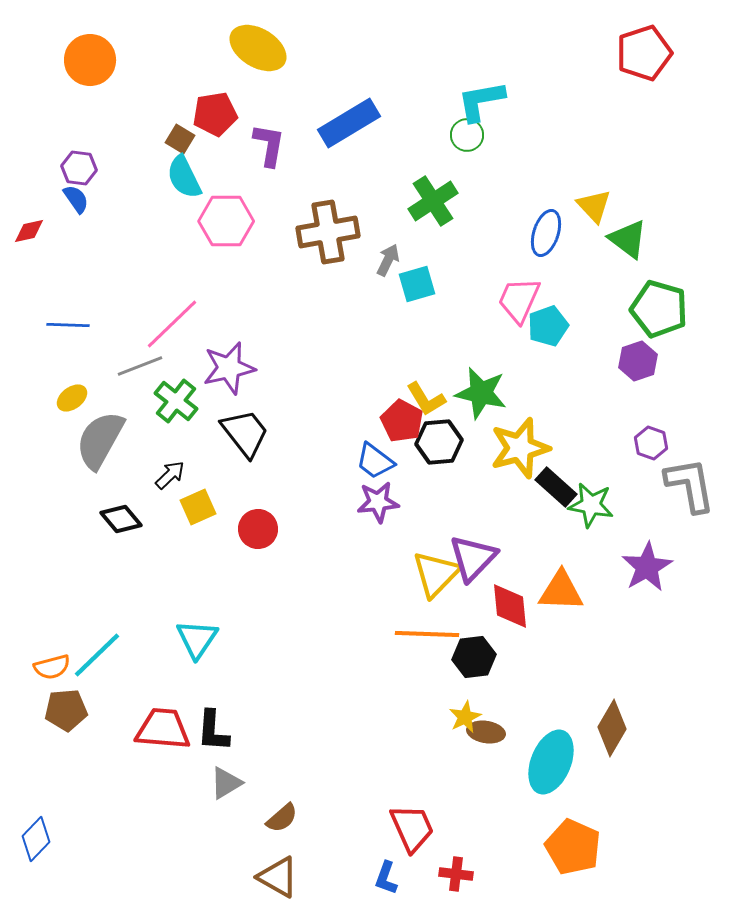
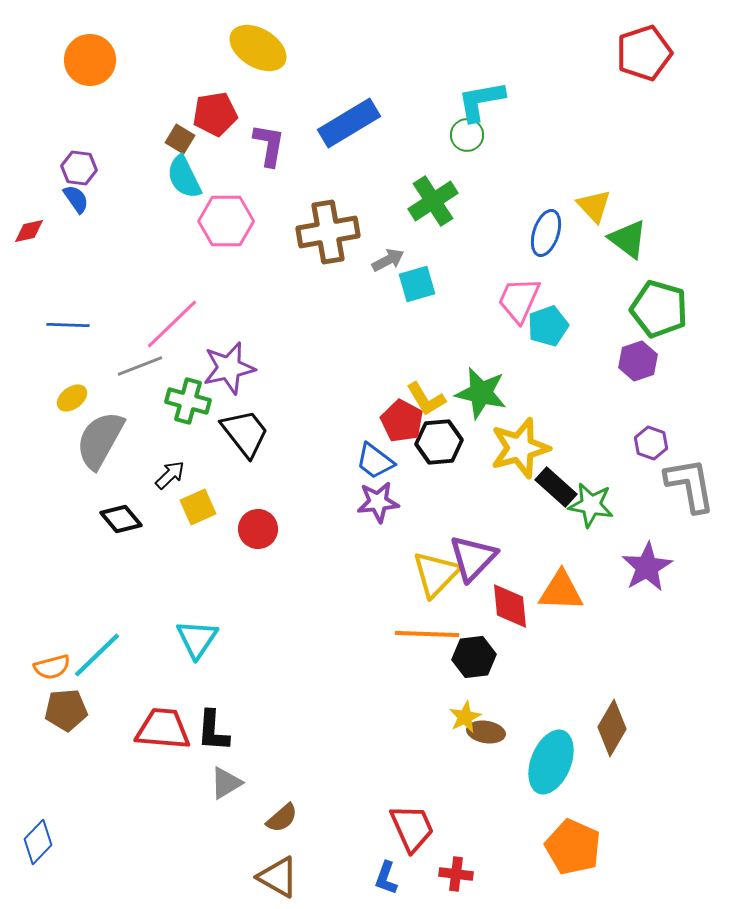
gray arrow at (388, 260): rotated 36 degrees clockwise
green cross at (176, 401): moved 12 px right; rotated 24 degrees counterclockwise
blue diamond at (36, 839): moved 2 px right, 3 px down
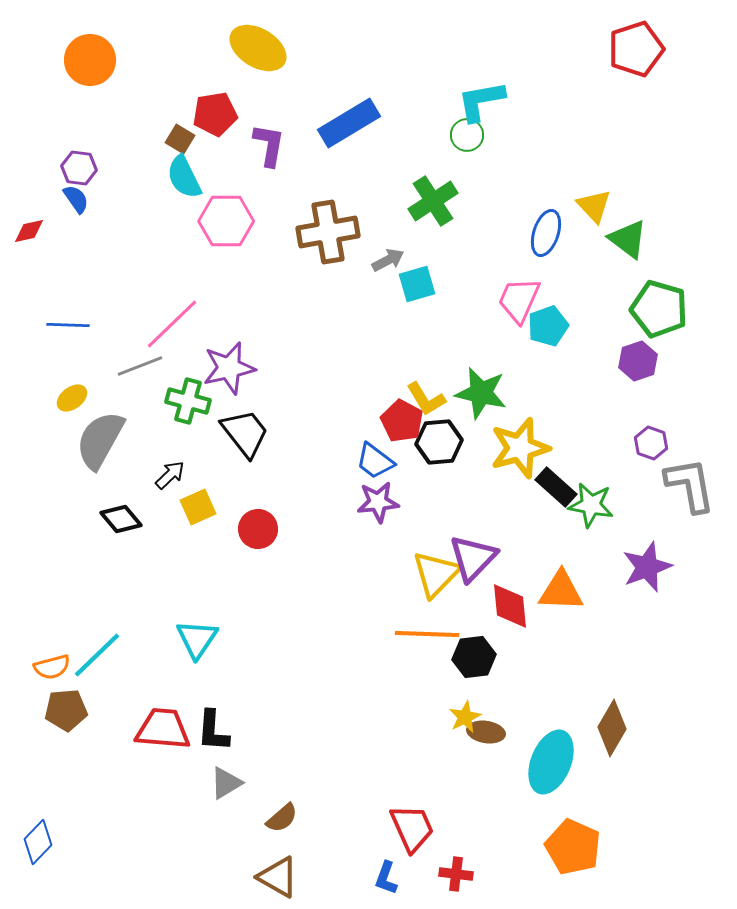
red pentagon at (644, 53): moved 8 px left, 4 px up
purple star at (647, 567): rotated 9 degrees clockwise
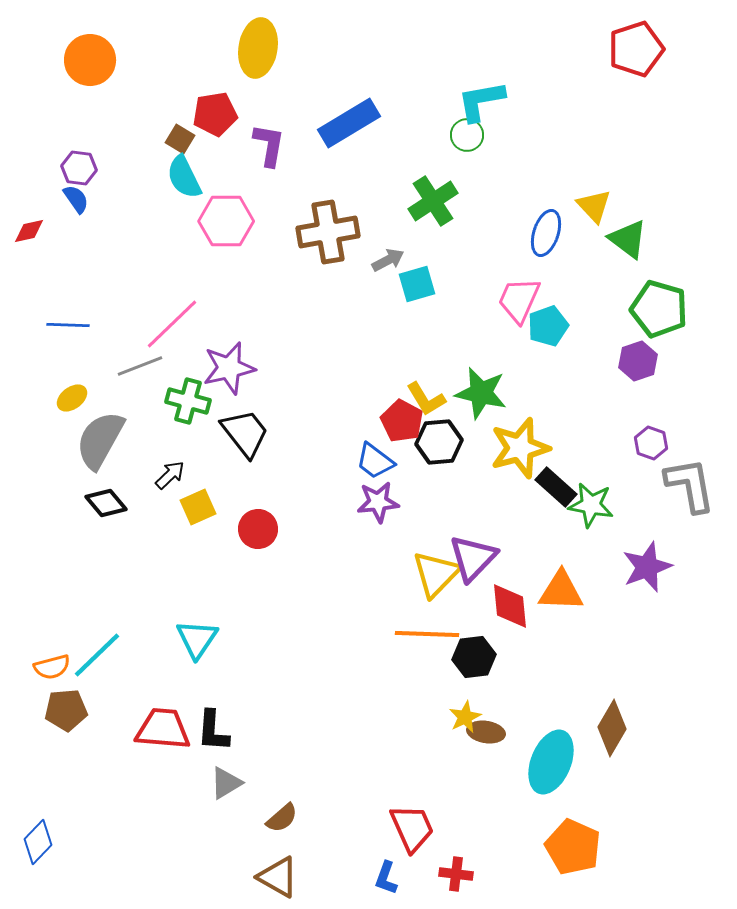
yellow ellipse at (258, 48): rotated 68 degrees clockwise
black diamond at (121, 519): moved 15 px left, 16 px up
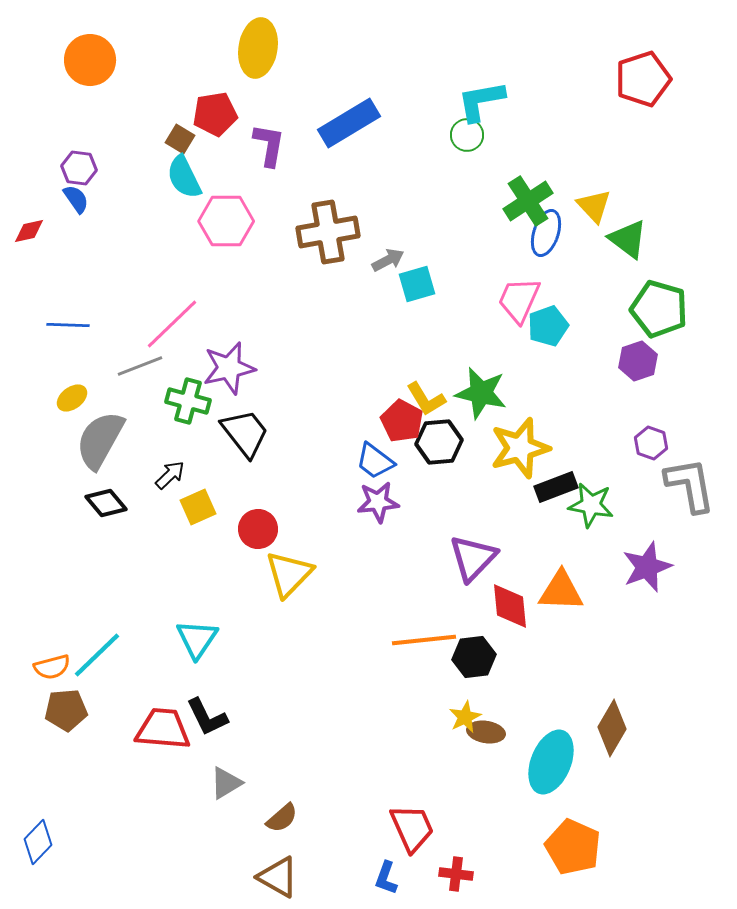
red pentagon at (636, 49): moved 7 px right, 30 px down
green cross at (433, 201): moved 95 px right
black rectangle at (556, 487): rotated 63 degrees counterclockwise
yellow triangle at (436, 574): moved 147 px left
orange line at (427, 634): moved 3 px left, 6 px down; rotated 8 degrees counterclockwise
black L-shape at (213, 731): moved 6 px left, 14 px up; rotated 30 degrees counterclockwise
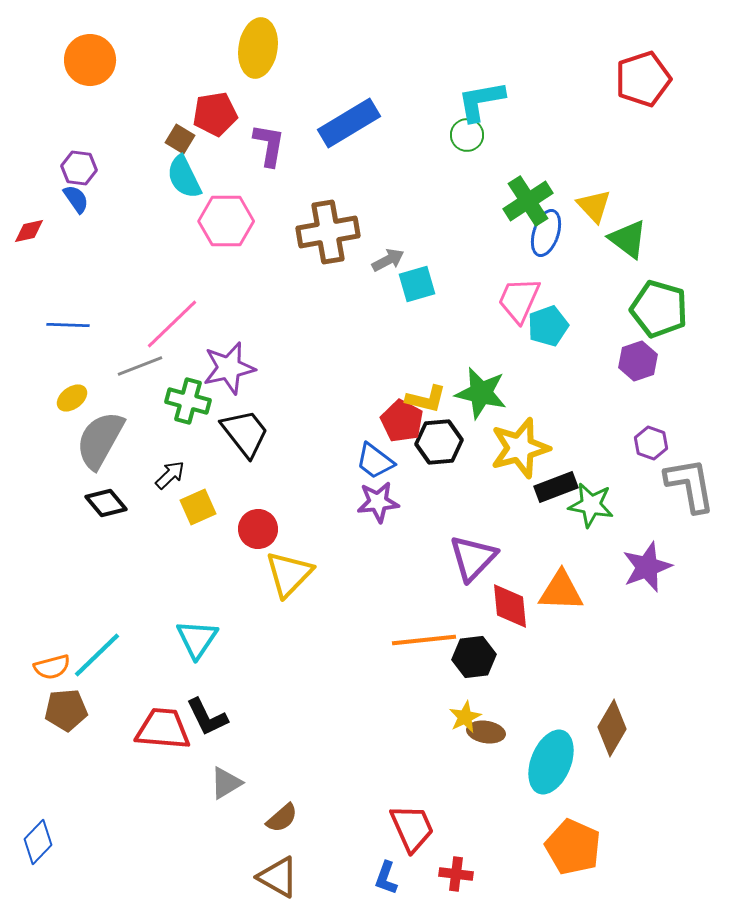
yellow L-shape at (426, 399): rotated 45 degrees counterclockwise
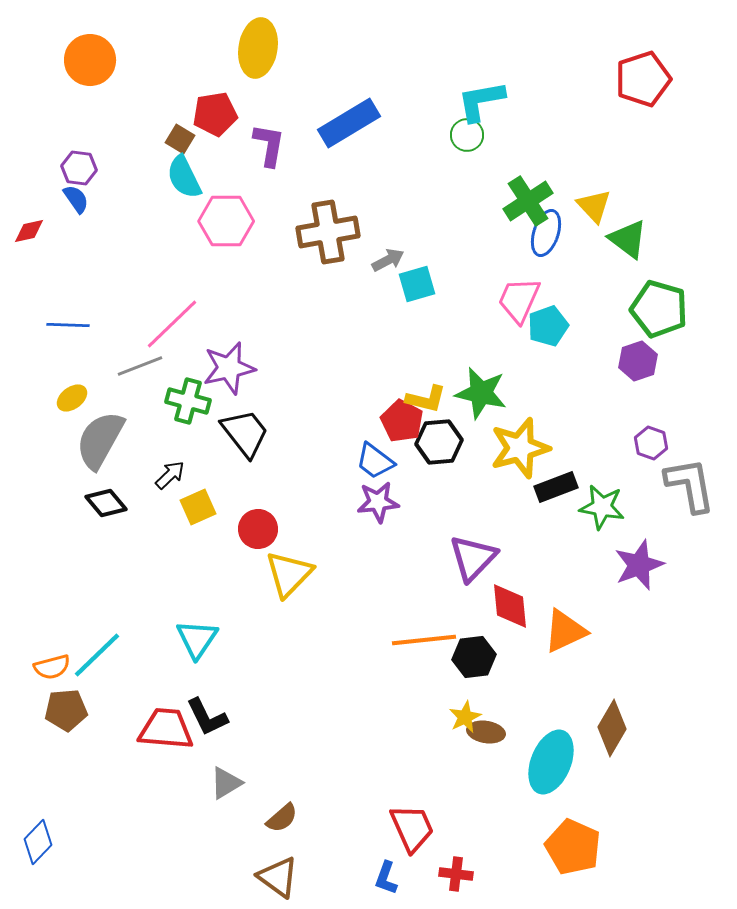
green star at (591, 505): moved 11 px right, 2 px down
purple star at (647, 567): moved 8 px left, 2 px up
orange triangle at (561, 591): moved 4 px right, 40 px down; rotated 27 degrees counterclockwise
red trapezoid at (163, 729): moved 3 px right
brown triangle at (278, 877): rotated 6 degrees clockwise
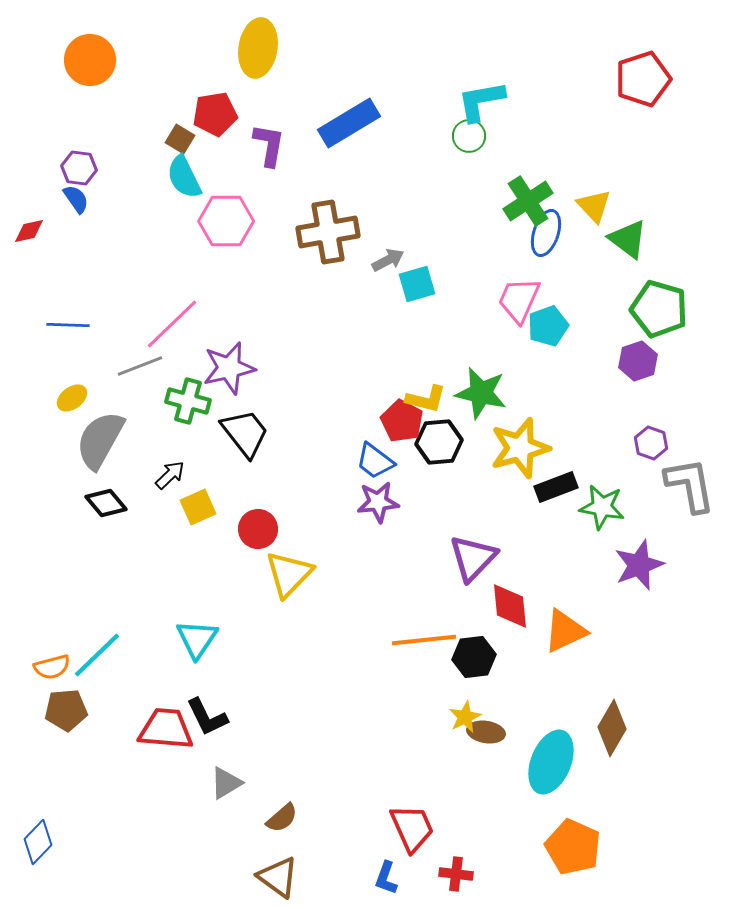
green circle at (467, 135): moved 2 px right, 1 px down
